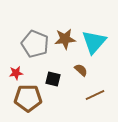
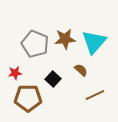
red star: moved 1 px left
black square: rotated 28 degrees clockwise
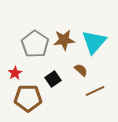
brown star: moved 1 px left, 1 px down
gray pentagon: rotated 12 degrees clockwise
red star: rotated 24 degrees counterclockwise
black square: rotated 14 degrees clockwise
brown line: moved 4 px up
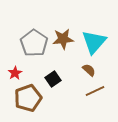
brown star: moved 1 px left, 1 px up
gray pentagon: moved 1 px left, 1 px up
brown semicircle: moved 8 px right
brown pentagon: rotated 20 degrees counterclockwise
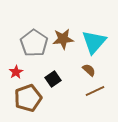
red star: moved 1 px right, 1 px up
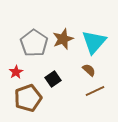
brown star: rotated 15 degrees counterclockwise
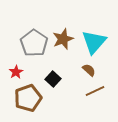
black square: rotated 14 degrees counterclockwise
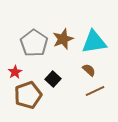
cyan triangle: rotated 40 degrees clockwise
red star: moved 1 px left
brown pentagon: moved 3 px up
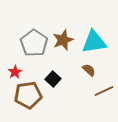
brown star: moved 1 px down
brown line: moved 9 px right
brown pentagon: rotated 12 degrees clockwise
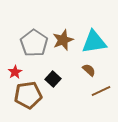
brown line: moved 3 px left
